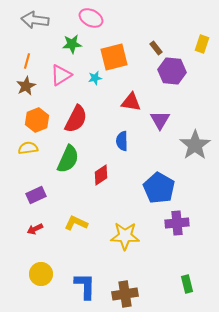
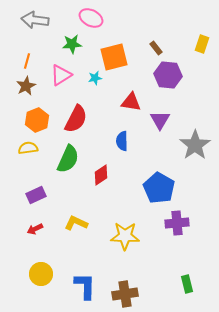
purple hexagon: moved 4 px left, 4 px down
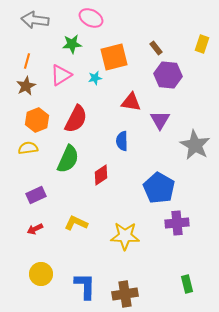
gray star: rotated 8 degrees counterclockwise
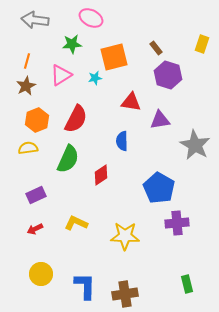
purple hexagon: rotated 12 degrees clockwise
purple triangle: rotated 50 degrees clockwise
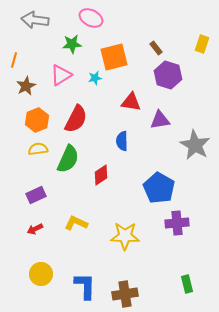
orange line: moved 13 px left, 1 px up
yellow semicircle: moved 10 px right, 1 px down
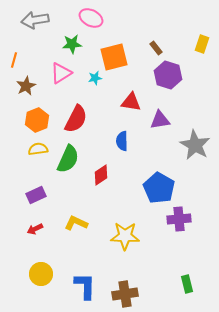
gray arrow: rotated 16 degrees counterclockwise
pink triangle: moved 2 px up
purple cross: moved 2 px right, 4 px up
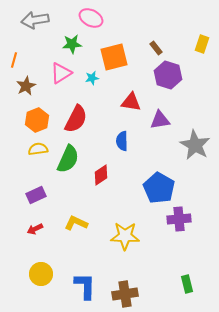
cyan star: moved 3 px left
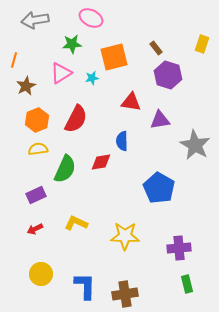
green semicircle: moved 3 px left, 10 px down
red diamond: moved 13 px up; rotated 25 degrees clockwise
purple cross: moved 29 px down
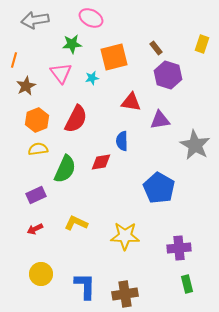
pink triangle: rotated 35 degrees counterclockwise
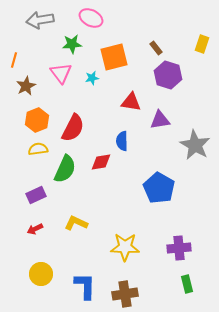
gray arrow: moved 5 px right
red semicircle: moved 3 px left, 9 px down
yellow star: moved 11 px down
